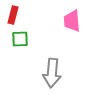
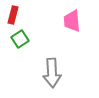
green square: rotated 30 degrees counterclockwise
gray arrow: rotated 8 degrees counterclockwise
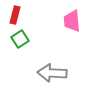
red rectangle: moved 2 px right
gray arrow: rotated 96 degrees clockwise
